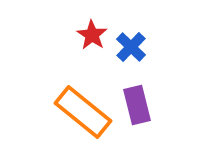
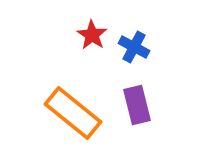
blue cross: moved 3 px right; rotated 16 degrees counterclockwise
orange rectangle: moved 10 px left, 1 px down
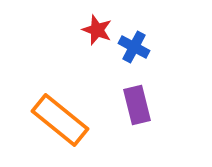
red star: moved 5 px right, 5 px up; rotated 12 degrees counterclockwise
orange rectangle: moved 13 px left, 7 px down
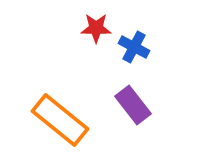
red star: moved 1 px left, 2 px up; rotated 20 degrees counterclockwise
purple rectangle: moved 4 px left; rotated 24 degrees counterclockwise
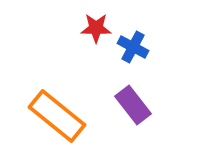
blue cross: moved 1 px left
orange rectangle: moved 3 px left, 4 px up
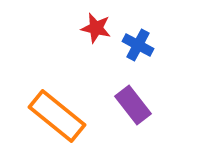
red star: rotated 12 degrees clockwise
blue cross: moved 5 px right, 2 px up
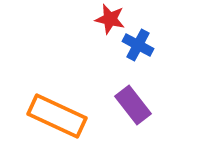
red star: moved 14 px right, 9 px up
orange rectangle: rotated 14 degrees counterclockwise
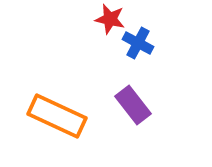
blue cross: moved 2 px up
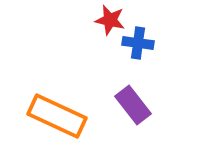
red star: moved 1 px down
blue cross: rotated 20 degrees counterclockwise
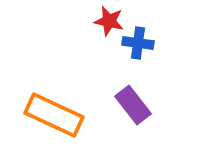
red star: moved 1 px left, 1 px down
orange rectangle: moved 3 px left, 1 px up
